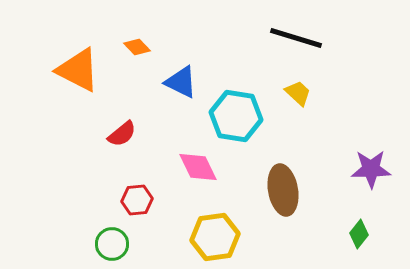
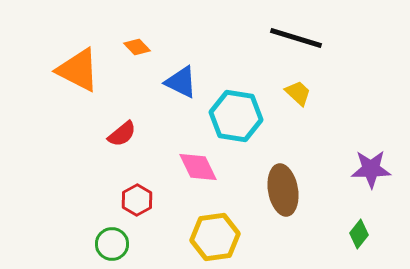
red hexagon: rotated 24 degrees counterclockwise
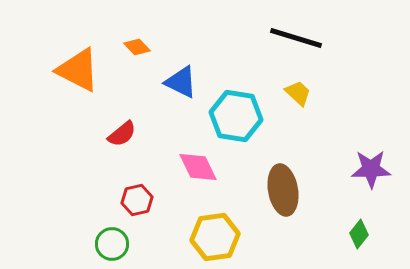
red hexagon: rotated 16 degrees clockwise
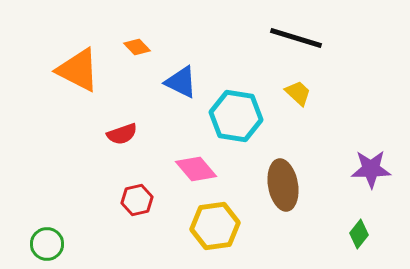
red semicircle: rotated 20 degrees clockwise
pink diamond: moved 2 px left, 2 px down; rotated 15 degrees counterclockwise
brown ellipse: moved 5 px up
yellow hexagon: moved 11 px up
green circle: moved 65 px left
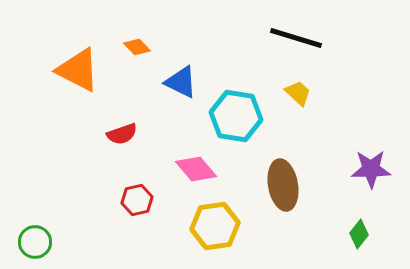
green circle: moved 12 px left, 2 px up
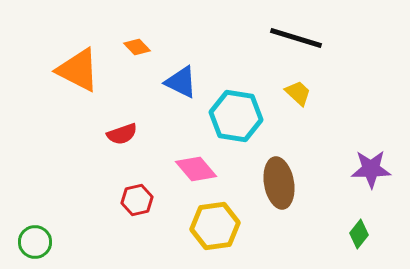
brown ellipse: moved 4 px left, 2 px up
